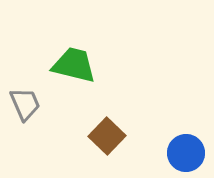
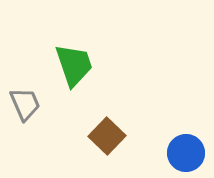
green trapezoid: rotated 57 degrees clockwise
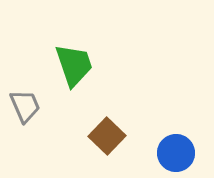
gray trapezoid: moved 2 px down
blue circle: moved 10 px left
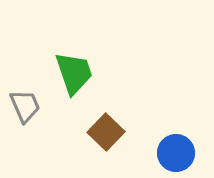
green trapezoid: moved 8 px down
brown square: moved 1 px left, 4 px up
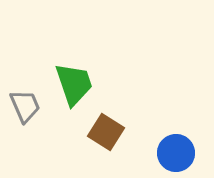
green trapezoid: moved 11 px down
brown square: rotated 12 degrees counterclockwise
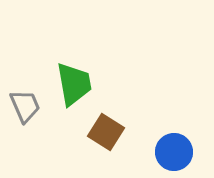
green trapezoid: rotated 9 degrees clockwise
blue circle: moved 2 px left, 1 px up
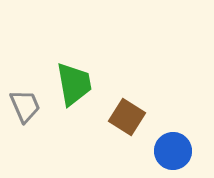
brown square: moved 21 px right, 15 px up
blue circle: moved 1 px left, 1 px up
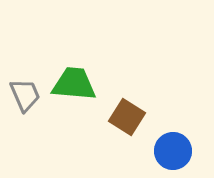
green trapezoid: rotated 75 degrees counterclockwise
gray trapezoid: moved 11 px up
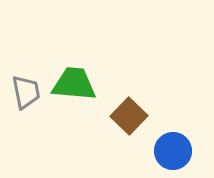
gray trapezoid: moved 1 px right, 3 px up; rotated 12 degrees clockwise
brown square: moved 2 px right, 1 px up; rotated 12 degrees clockwise
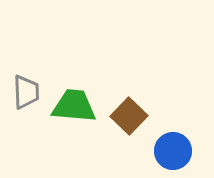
green trapezoid: moved 22 px down
gray trapezoid: rotated 9 degrees clockwise
